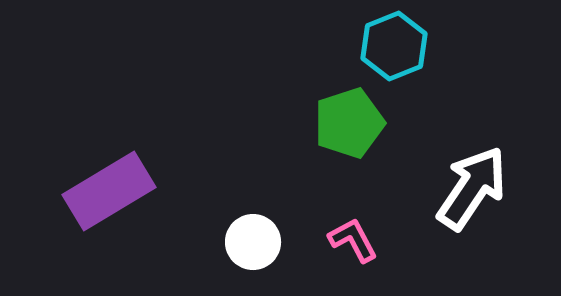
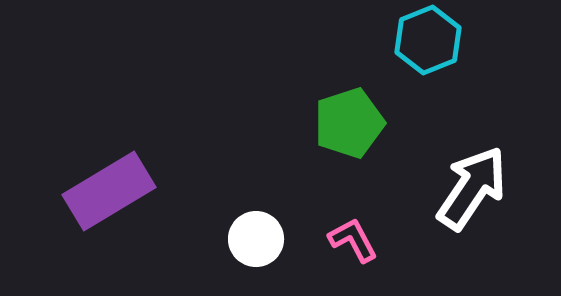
cyan hexagon: moved 34 px right, 6 px up
white circle: moved 3 px right, 3 px up
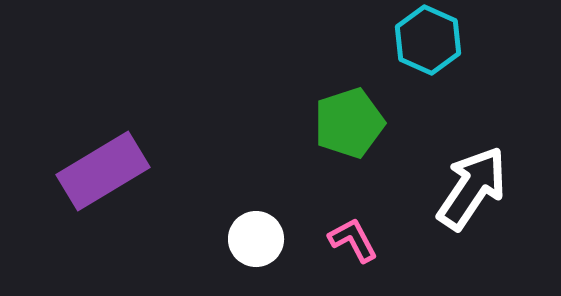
cyan hexagon: rotated 14 degrees counterclockwise
purple rectangle: moved 6 px left, 20 px up
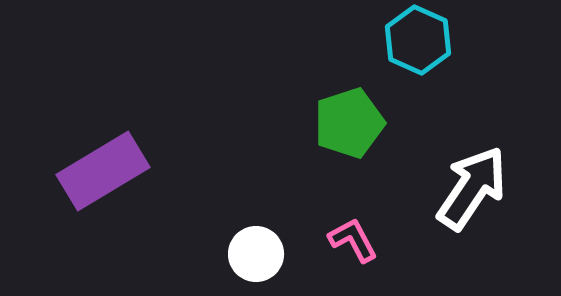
cyan hexagon: moved 10 px left
white circle: moved 15 px down
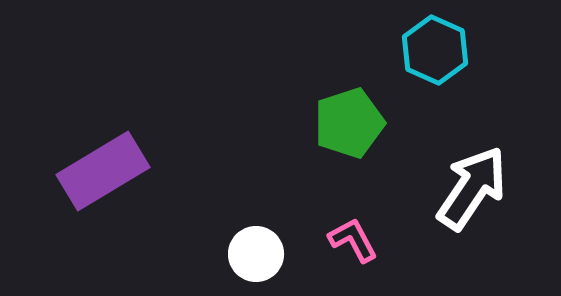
cyan hexagon: moved 17 px right, 10 px down
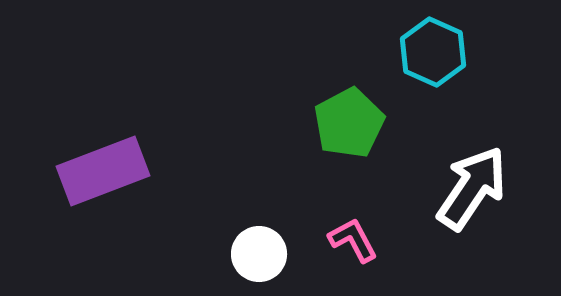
cyan hexagon: moved 2 px left, 2 px down
green pentagon: rotated 10 degrees counterclockwise
purple rectangle: rotated 10 degrees clockwise
white circle: moved 3 px right
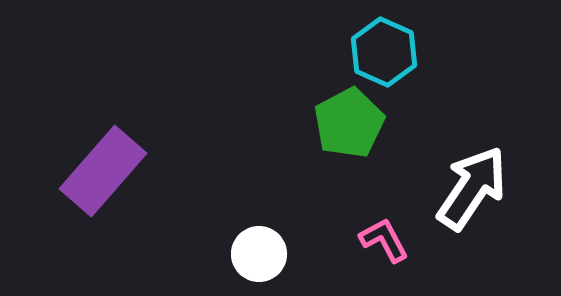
cyan hexagon: moved 49 px left
purple rectangle: rotated 28 degrees counterclockwise
pink L-shape: moved 31 px right
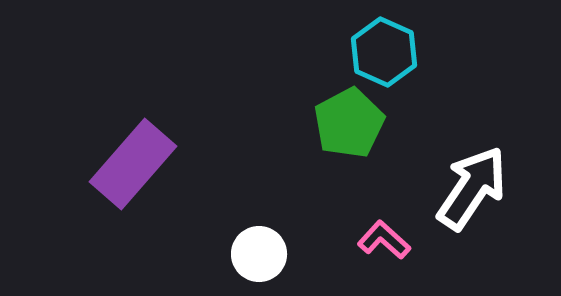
purple rectangle: moved 30 px right, 7 px up
pink L-shape: rotated 20 degrees counterclockwise
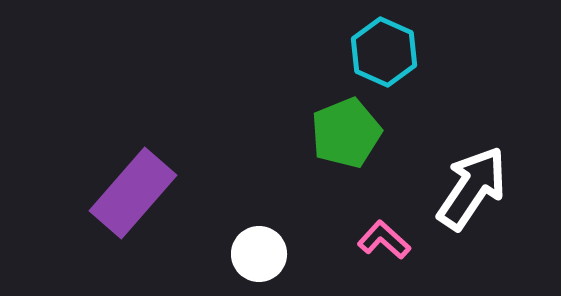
green pentagon: moved 3 px left, 10 px down; rotated 6 degrees clockwise
purple rectangle: moved 29 px down
